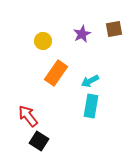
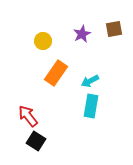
black square: moved 3 px left
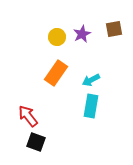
yellow circle: moved 14 px right, 4 px up
cyan arrow: moved 1 px right, 1 px up
black square: moved 1 px down; rotated 12 degrees counterclockwise
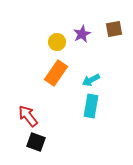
yellow circle: moved 5 px down
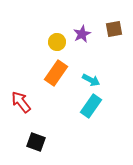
cyan arrow: rotated 126 degrees counterclockwise
cyan rectangle: rotated 25 degrees clockwise
red arrow: moved 7 px left, 14 px up
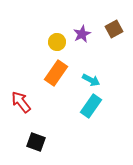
brown square: rotated 18 degrees counterclockwise
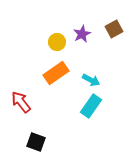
orange rectangle: rotated 20 degrees clockwise
